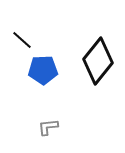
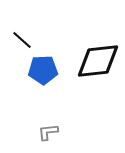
black diamond: rotated 45 degrees clockwise
gray L-shape: moved 5 px down
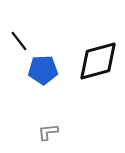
black line: moved 3 px left, 1 px down; rotated 10 degrees clockwise
black diamond: rotated 9 degrees counterclockwise
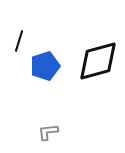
black line: rotated 55 degrees clockwise
blue pentagon: moved 2 px right, 4 px up; rotated 16 degrees counterclockwise
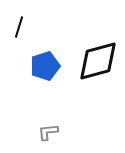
black line: moved 14 px up
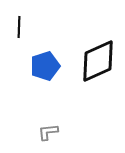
black line: rotated 15 degrees counterclockwise
black diamond: rotated 9 degrees counterclockwise
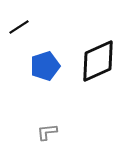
black line: rotated 55 degrees clockwise
gray L-shape: moved 1 px left
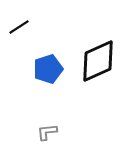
blue pentagon: moved 3 px right, 3 px down
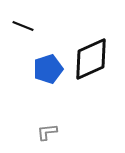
black line: moved 4 px right, 1 px up; rotated 55 degrees clockwise
black diamond: moved 7 px left, 2 px up
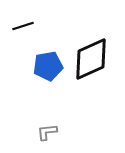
black line: rotated 40 degrees counterclockwise
blue pentagon: moved 3 px up; rotated 8 degrees clockwise
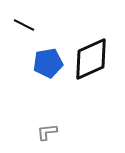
black line: moved 1 px right, 1 px up; rotated 45 degrees clockwise
blue pentagon: moved 3 px up
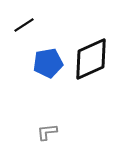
black line: rotated 60 degrees counterclockwise
